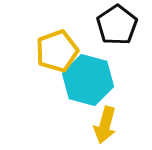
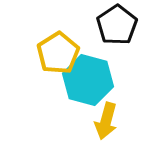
yellow pentagon: moved 1 px right, 2 px down; rotated 12 degrees counterclockwise
yellow arrow: moved 1 px right, 4 px up
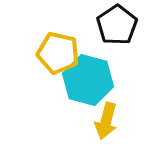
yellow pentagon: rotated 27 degrees counterclockwise
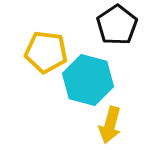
yellow pentagon: moved 12 px left, 1 px up; rotated 6 degrees counterclockwise
yellow arrow: moved 4 px right, 4 px down
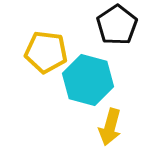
yellow arrow: moved 2 px down
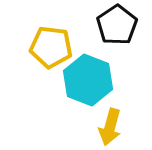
yellow pentagon: moved 5 px right, 5 px up
cyan hexagon: rotated 6 degrees clockwise
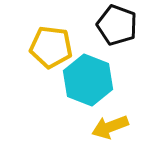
black pentagon: rotated 18 degrees counterclockwise
yellow arrow: rotated 54 degrees clockwise
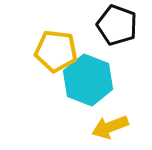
yellow pentagon: moved 5 px right, 4 px down
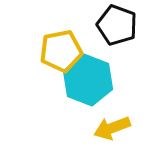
yellow pentagon: moved 5 px right; rotated 18 degrees counterclockwise
yellow arrow: moved 2 px right, 1 px down
